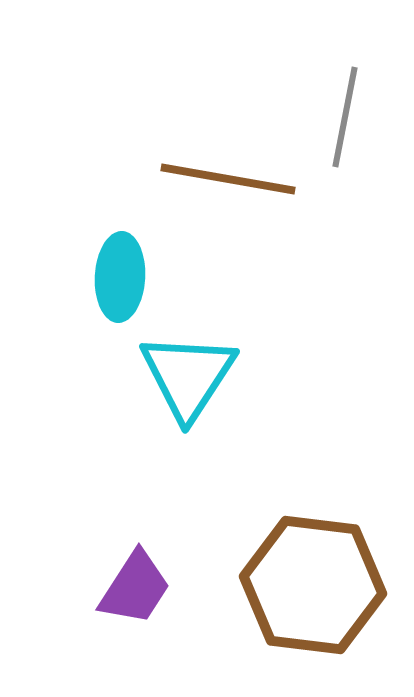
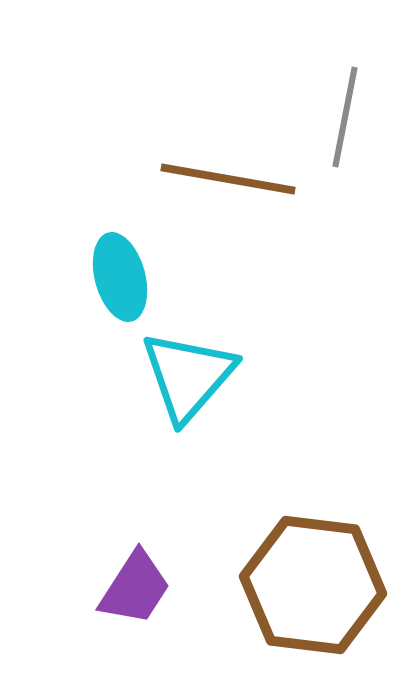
cyan ellipse: rotated 18 degrees counterclockwise
cyan triangle: rotated 8 degrees clockwise
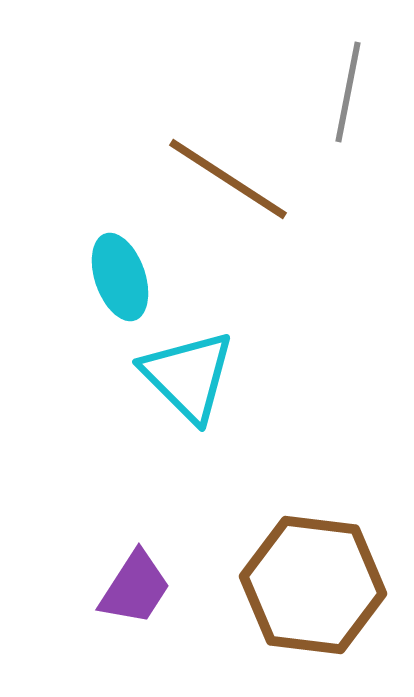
gray line: moved 3 px right, 25 px up
brown line: rotated 23 degrees clockwise
cyan ellipse: rotated 4 degrees counterclockwise
cyan triangle: rotated 26 degrees counterclockwise
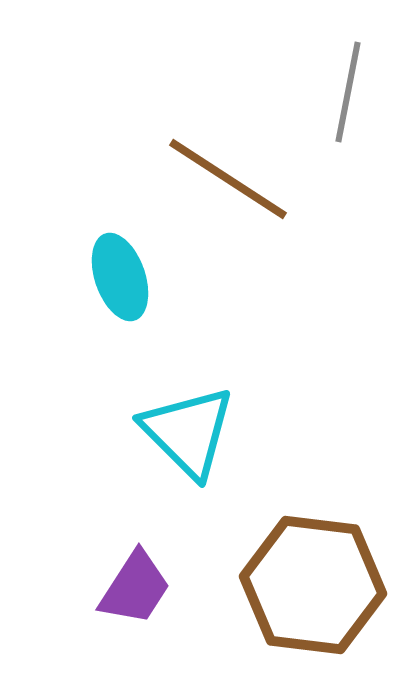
cyan triangle: moved 56 px down
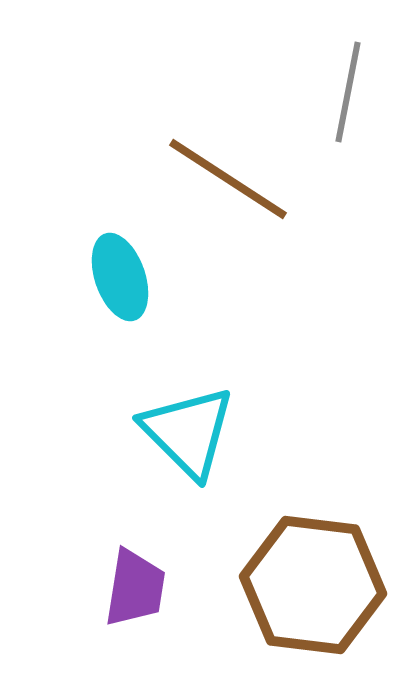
purple trapezoid: rotated 24 degrees counterclockwise
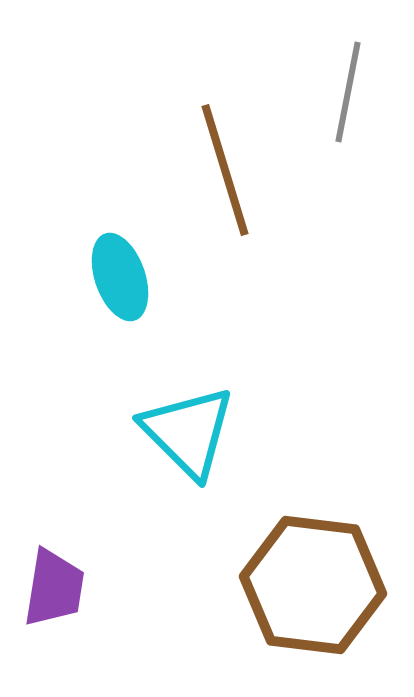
brown line: moved 3 px left, 9 px up; rotated 40 degrees clockwise
purple trapezoid: moved 81 px left
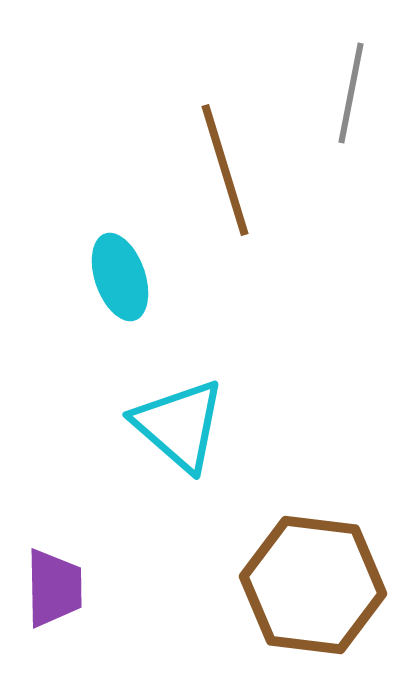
gray line: moved 3 px right, 1 px down
cyan triangle: moved 9 px left, 7 px up; rotated 4 degrees counterclockwise
purple trapezoid: rotated 10 degrees counterclockwise
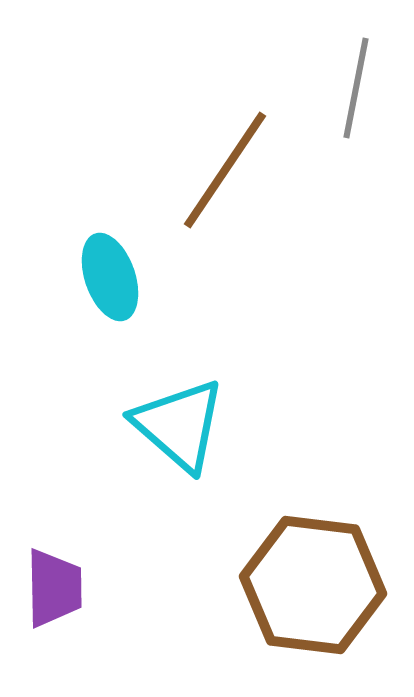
gray line: moved 5 px right, 5 px up
brown line: rotated 51 degrees clockwise
cyan ellipse: moved 10 px left
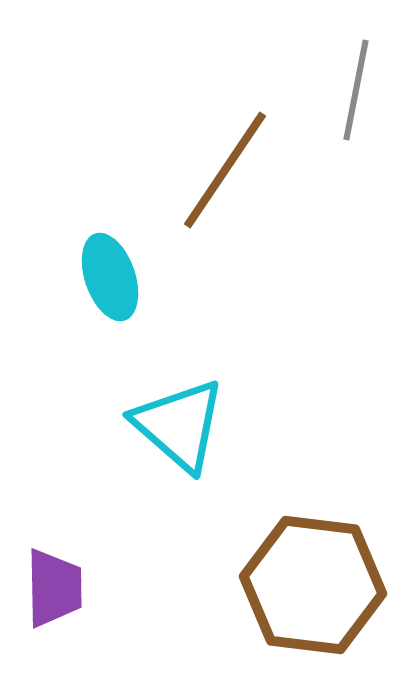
gray line: moved 2 px down
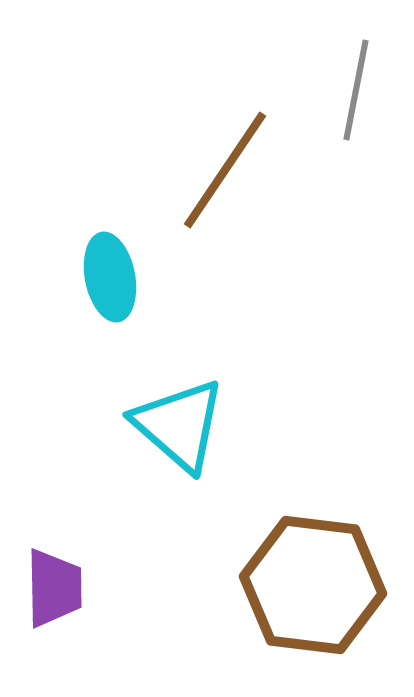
cyan ellipse: rotated 8 degrees clockwise
